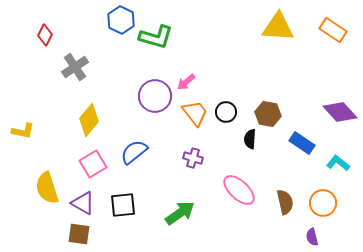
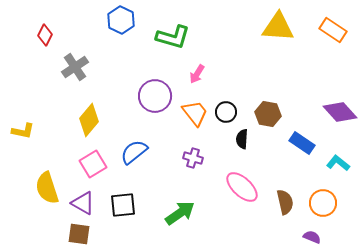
green L-shape: moved 17 px right
pink arrow: moved 11 px right, 8 px up; rotated 18 degrees counterclockwise
black semicircle: moved 8 px left
pink ellipse: moved 3 px right, 3 px up
purple semicircle: rotated 126 degrees clockwise
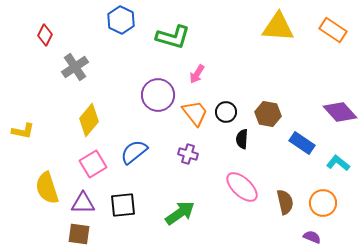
purple circle: moved 3 px right, 1 px up
purple cross: moved 5 px left, 4 px up
purple triangle: rotated 30 degrees counterclockwise
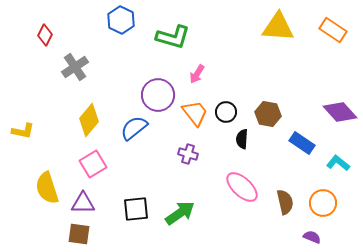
blue semicircle: moved 24 px up
black square: moved 13 px right, 4 px down
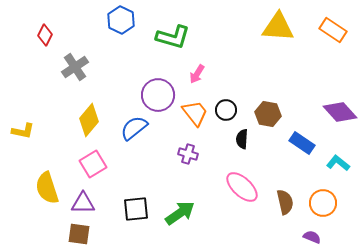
black circle: moved 2 px up
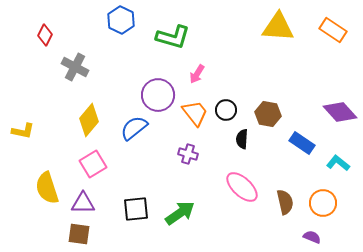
gray cross: rotated 28 degrees counterclockwise
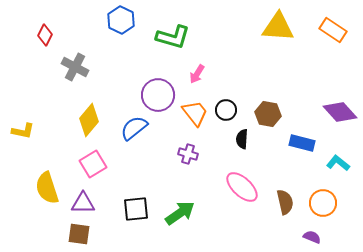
blue rectangle: rotated 20 degrees counterclockwise
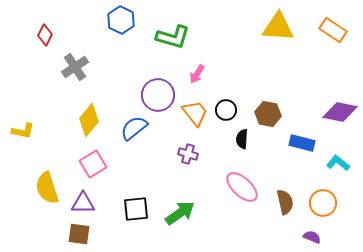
gray cross: rotated 28 degrees clockwise
purple diamond: rotated 36 degrees counterclockwise
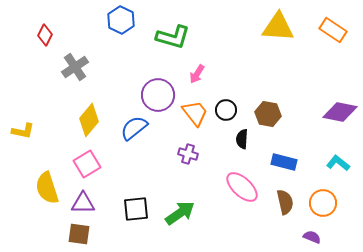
blue rectangle: moved 18 px left, 19 px down
pink square: moved 6 px left
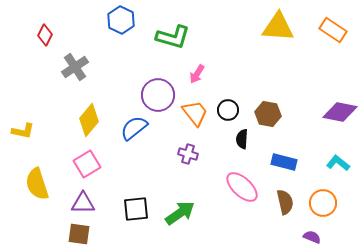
black circle: moved 2 px right
yellow semicircle: moved 10 px left, 4 px up
